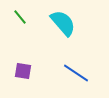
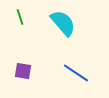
green line: rotated 21 degrees clockwise
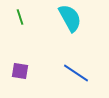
cyan semicircle: moved 7 px right, 5 px up; rotated 12 degrees clockwise
purple square: moved 3 px left
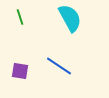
blue line: moved 17 px left, 7 px up
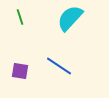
cyan semicircle: rotated 108 degrees counterclockwise
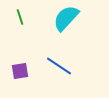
cyan semicircle: moved 4 px left
purple square: rotated 18 degrees counterclockwise
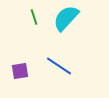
green line: moved 14 px right
